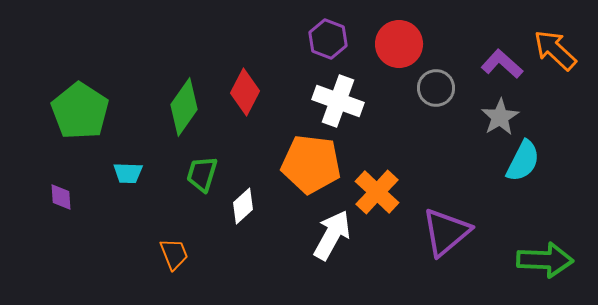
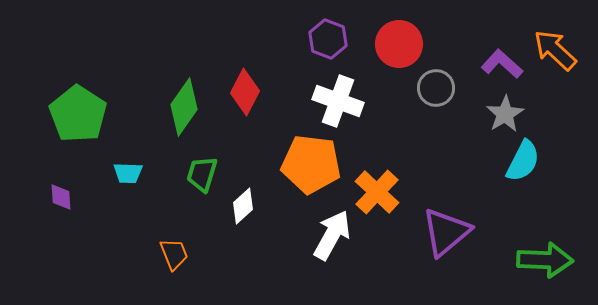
green pentagon: moved 2 px left, 3 px down
gray star: moved 5 px right, 3 px up
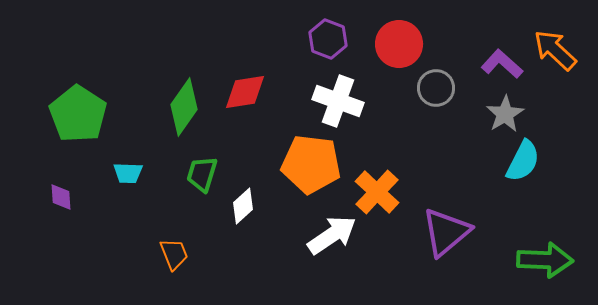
red diamond: rotated 54 degrees clockwise
white arrow: rotated 27 degrees clockwise
